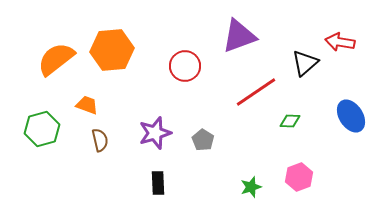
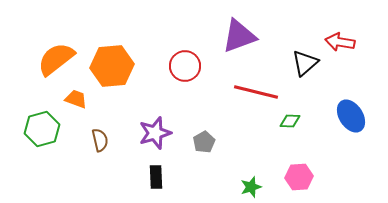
orange hexagon: moved 16 px down
red line: rotated 48 degrees clockwise
orange trapezoid: moved 11 px left, 6 px up
gray pentagon: moved 1 px right, 2 px down; rotated 10 degrees clockwise
pink hexagon: rotated 16 degrees clockwise
black rectangle: moved 2 px left, 6 px up
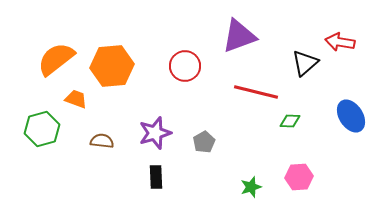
brown semicircle: moved 2 px right, 1 px down; rotated 70 degrees counterclockwise
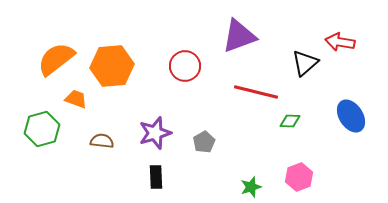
pink hexagon: rotated 16 degrees counterclockwise
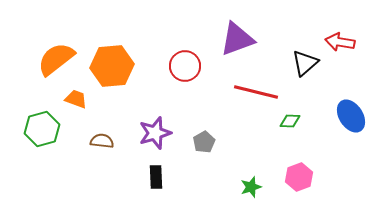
purple triangle: moved 2 px left, 3 px down
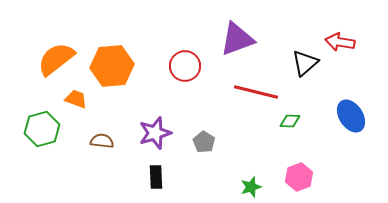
gray pentagon: rotated 10 degrees counterclockwise
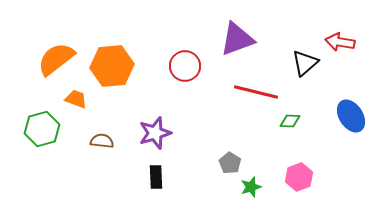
gray pentagon: moved 26 px right, 21 px down
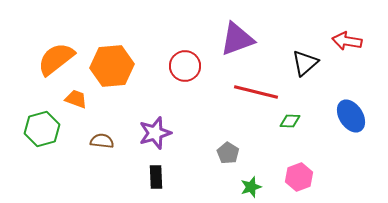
red arrow: moved 7 px right, 1 px up
gray pentagon: moved 2 px left, 10 px up
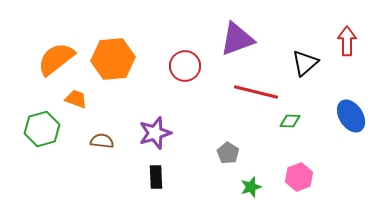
red arrow: rotated 80 degrees clockwise
orange hexagon: moved 1 px right, 7 px up
